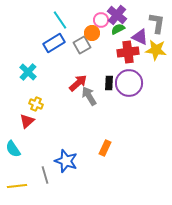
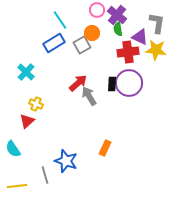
pink circle: moved 4 px left, 10 px up
green semicircle: rotated 72 degrees counterclockwise
cyan cross: moved 2 px left
black rectangle: moved 3 px right, 1 px down
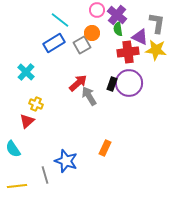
cyan line: rotated 18 degrees counterclockwise
black rectangle: rotated 16 degrees clockwise
